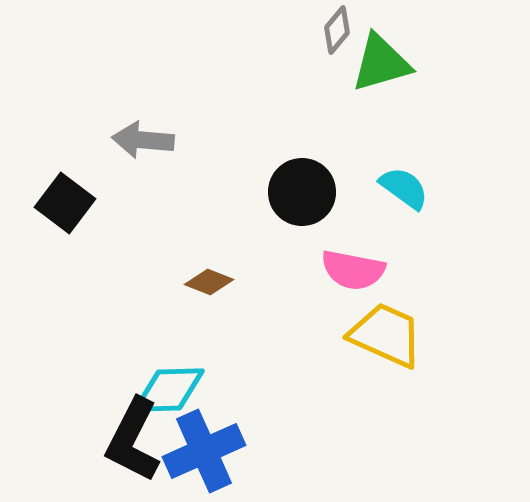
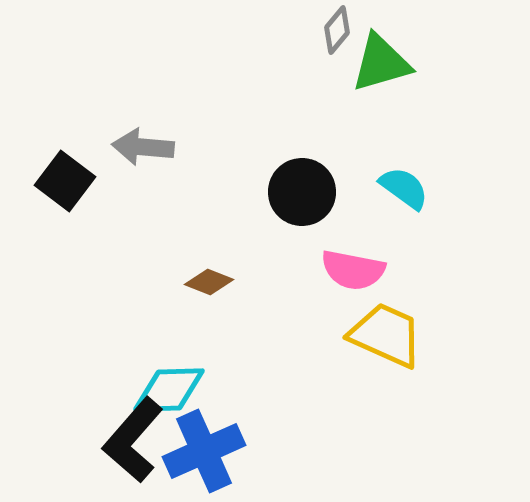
gray arrow: moved 7 px down
black square: moved 22 px up
black L-shape: rotated 14 degrees clockwise
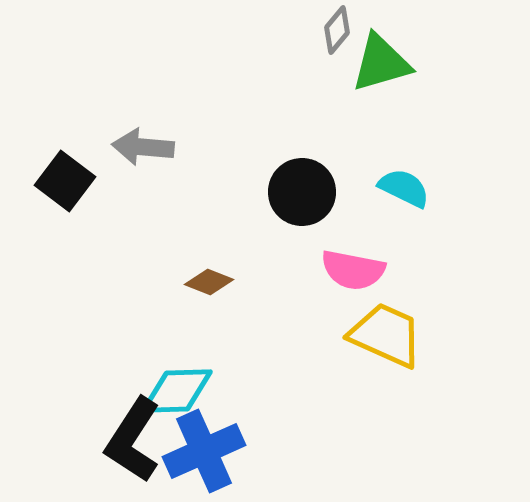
cyan semicircle: rotated 10 degrees counterclockwise
cyan diamond: moved 8 px right, 1 px down
black L-shape: rotated 8 degrees counterclockwise
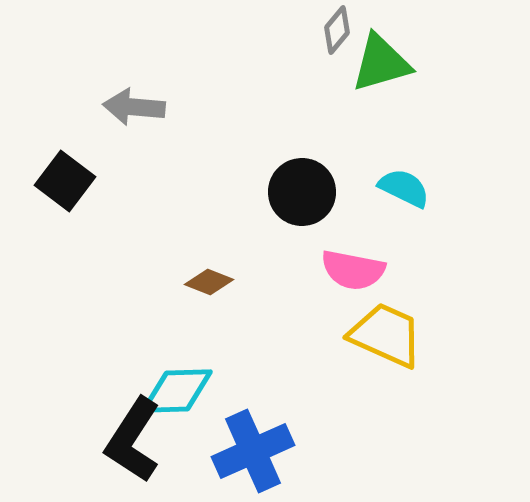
gray arrow: moved 9 px left, 40 px up
blue cross: moved 49 px right
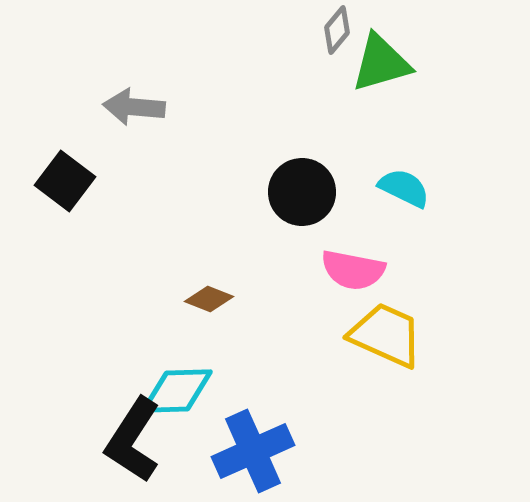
brown diamond: moved 17 px down
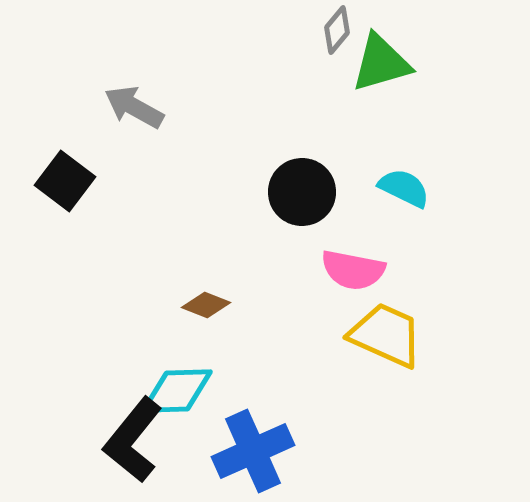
gray arrow: rotated 24 degrees clockwise
brown diamond: moved 3 px left, 6 px down
black L-shape: rotated 6 degrees clockwise
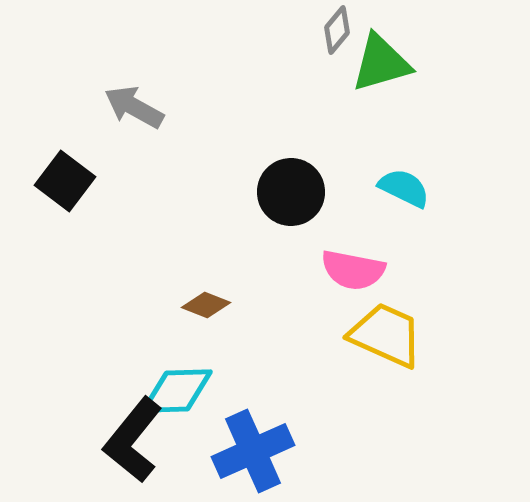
black circle: moved 11 px left
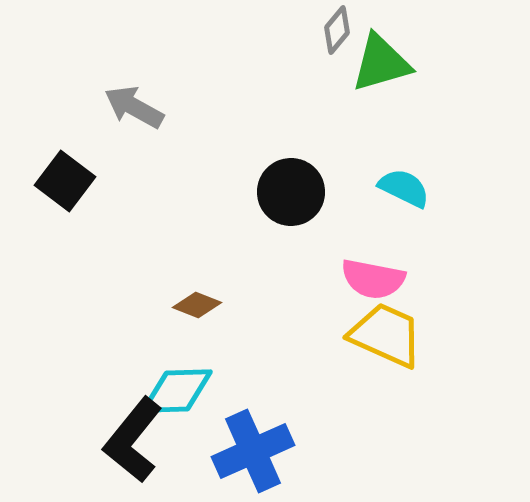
pink semicircle: moved 20 px right, 9 px down
brown diamond: moved 9 px left
